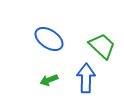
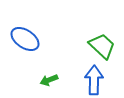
blue ellipse: moved 24 px left
blue arrow: moved 8 px right, 2 px down
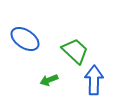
green trapezoid: moved 27 px left, 5 px down
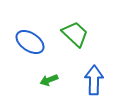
blue ellipse: moved 5 px right, 3 px down
green trapezoid: moved 17 px up
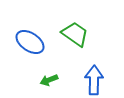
green trapezoid: rotated 8 degrees counterclockwise
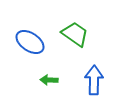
green arrow: rotated 24 degrees clockwise
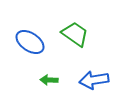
blue arrow: rotated 100 degrees counterclockwise
